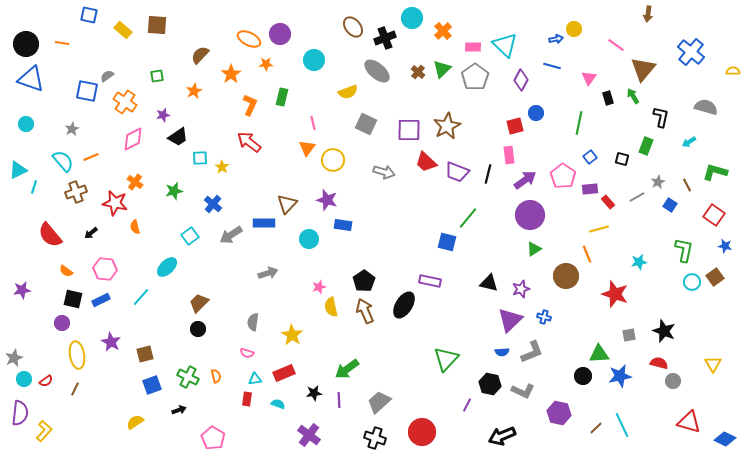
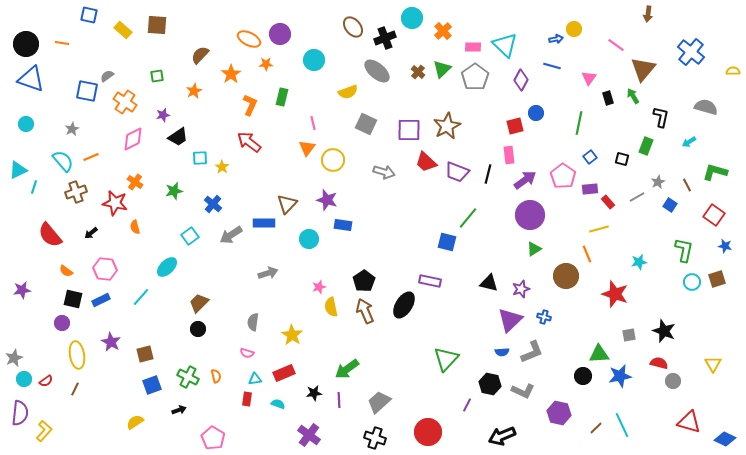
brown square at (715, 277): moved 2 px right, 2 px down; rotated 18 degrees clockwise
red circle at (422, 432): moved 6 px right
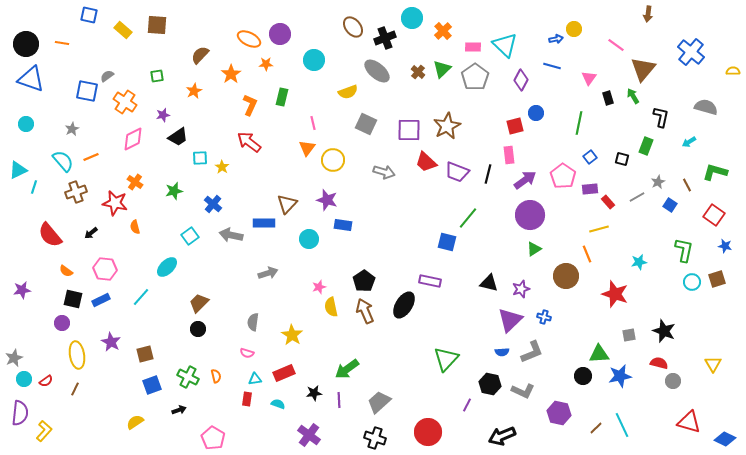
gray arrow at (231, 235): rotated 45 degrees clockwise
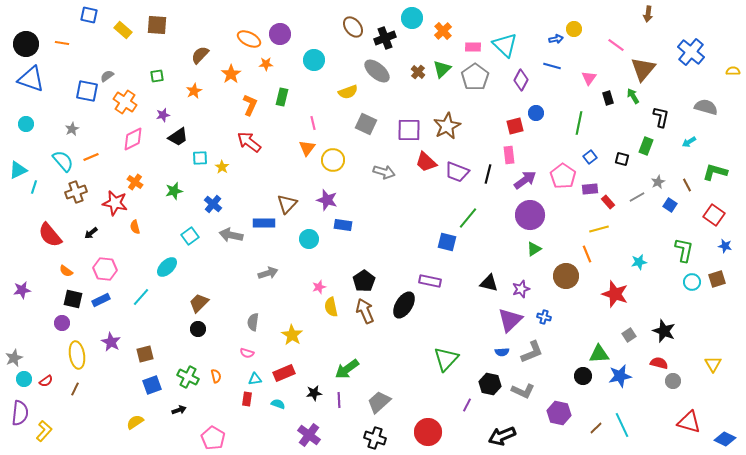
gray square at (629, 335): rotated 24 degrees counterclockwise
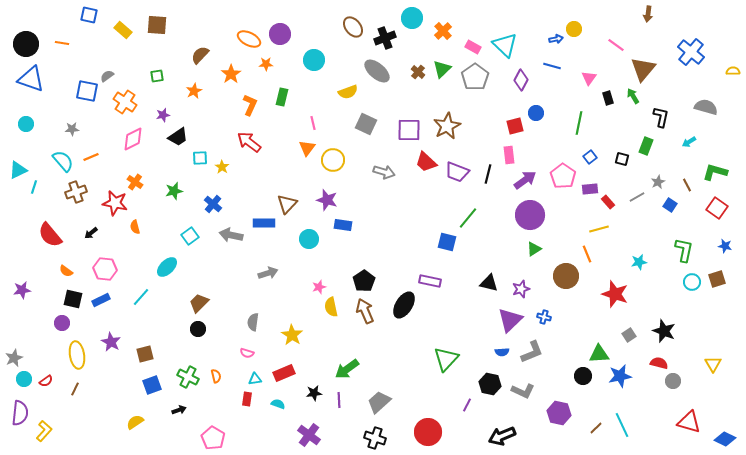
pink rectangle at (473, 47): rotated 28 degrees clockwise
gray star at (72, 129): rotated 24 degrees clockwise
red square at (714, 215): moved 3 px right, 7 px up
